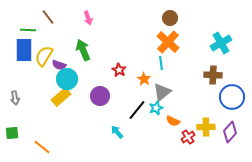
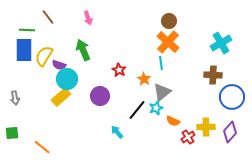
brown circle: moved 1 px left, 3 px down
green line: moved 1 px left
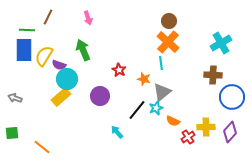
brown line: rotated 63 degrees clockwise
orange star: rotated 16 degrees counterclockwise
gray arrow: rotated 120 degrees clockwise
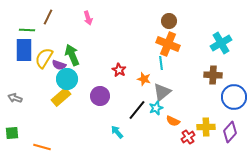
orange cross: moved 2 px down; rotated 20 degrees counterclockwise
green arrow: moved 11 px left, 5 px down
yellow semicircle: moved 2 px down
blue circle: moved 2 px right
orange line: rotated 24 degrees counterclockwise
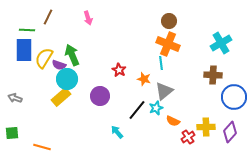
gray triangle: moved 2 px right, 1 px up
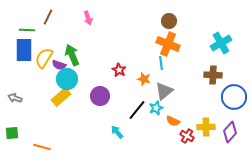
red cross: moved 1 px left, 1 px up; rotated 24 degrees counterclockwise
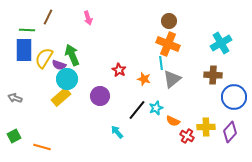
gray triangle: moved 8 px right, 12 px up
green square: moved 2 px right, 3 px down; rotated 24 degrees counterclockwise
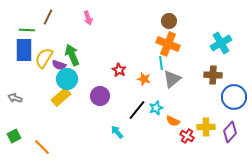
orange line: rotated 30 degrees clockwise
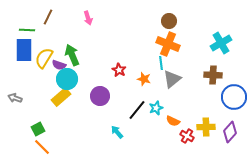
green square: moved 24 px right, 7 px up
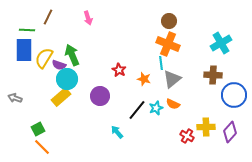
blue circle: moved 2 px up
orange semicircle: moved 17 px up
